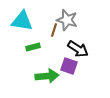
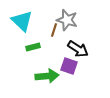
cyan triangle: rotated 35 degrees clockwise
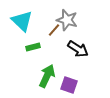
brown line: rotated 24 degrees clockwise
purple square: moved 19 px down
green arrow: rotated 60 degrees counterclockwise
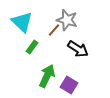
cyan triangle: moved 1 px down
green rectangle: moved 1 px left; rotated 40 degrees counterclockwise
purple square: rotated 12 degrees clockwise
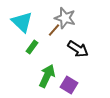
gray star: moved 2 px left, 2 px up
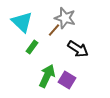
purple square: moved 2 px left, 5 px up
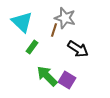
brown line: rotated 24 degrees counterclockwise
green arrow: rotated 70 degrees counterclockwise
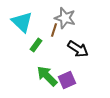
green rectangle: moved 4 px right, 2 px up
purple square: rotated 36 degrees clockwise
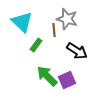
gray star: moved 2 px right, 1 px down
brown line: rotated 24 degrees counterclockwise
black arrow: moved 1 px left, 2 px down
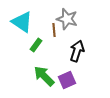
cyan triangle: rotated 10 degrees counterclockwise
black arrow: rotated 105 degrees counterclockwise
green arrow: moved 3 px left
